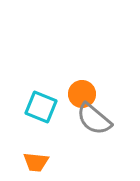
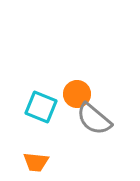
orange circle: moved 5 px left
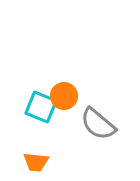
orange circle: moved 13 px left, 2 px down
gray semicircle: moved 4 px right, 5 px down
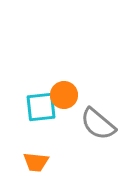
orange circle: moved 1 px up
cyan square: rotated 28 degrees counterclockwise
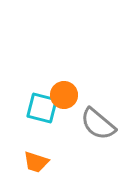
cyan square: moved 1 px right, 1 px down; rotated 20 degrees clockwise
orange trapezoid: rotated 12 degrees clockwise
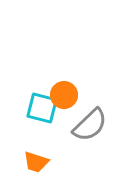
gray semicircle: moved 8 px left, 1 px down; rotated 84 degrees counterclockwise
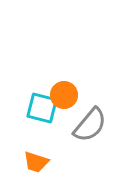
gray semicircle: rotated 6 degrees counterclockwise
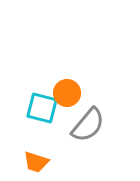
orange circle: moved 3 px right, 2 px up
gray semicircle: moved 2 px left
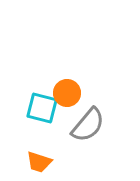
orange trapezoid: moved 3 px right
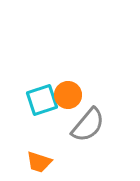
orange circle: moved 1 px right, 2 px down
cyan square: moved 8 px up; rotated 32 degrees counterclockwise
